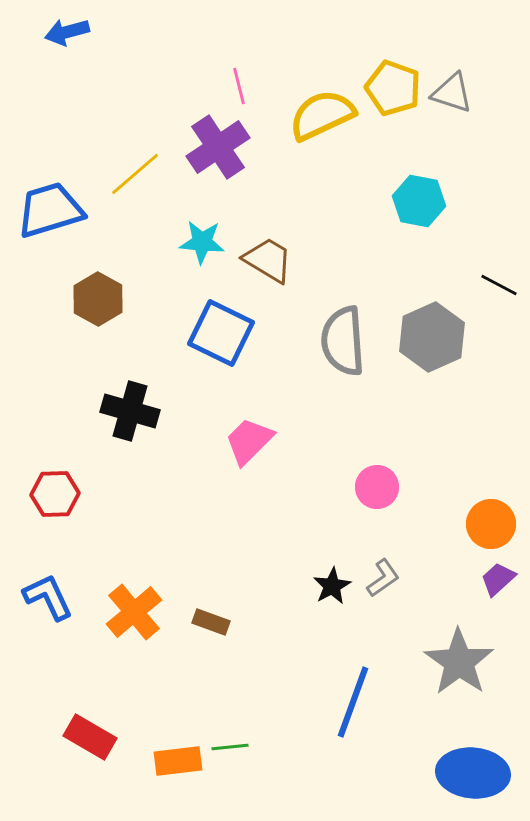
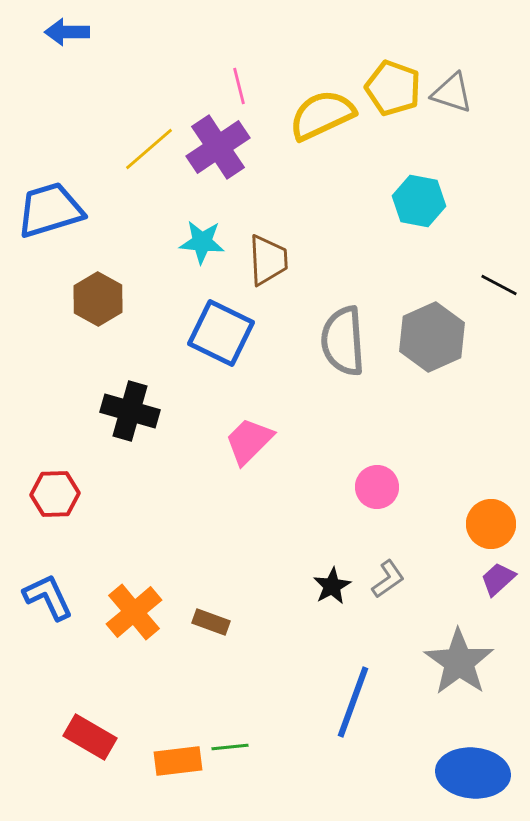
blue arrow: rotated 15 degrees clockwise
yellow line: moved 14 px right, 25 px up
brown trapezoid: rotated 56 degrees clockwise
gray L-shape: moved 5 px right, 1 px down
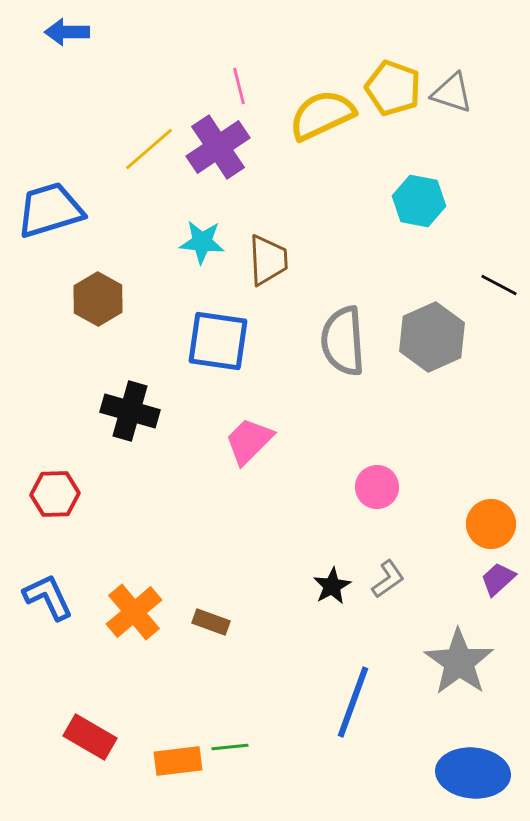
blue square: moved 3 px left, 8 px down; rotated 18 degrees counterclockwise
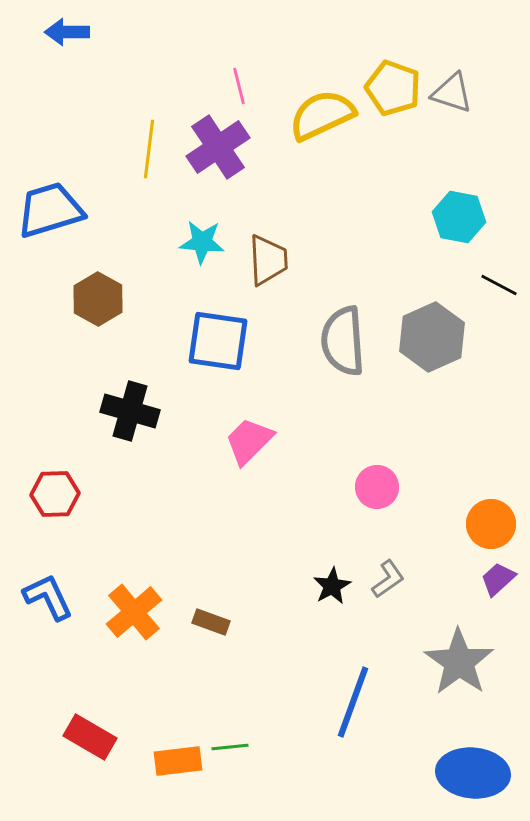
yellow line: rotated 42 degrees counterclockwise
cyan hexagon: moved 40 px right, 16 px down
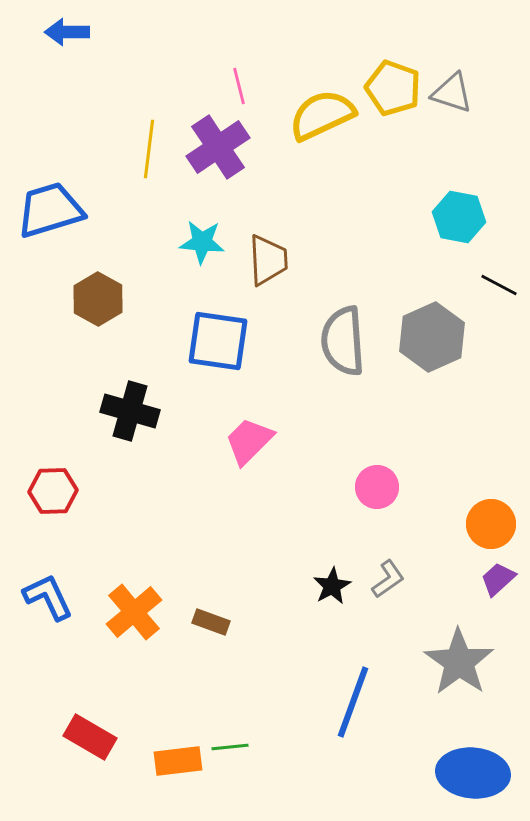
red hexagon: moved 2 px left, 3 px up
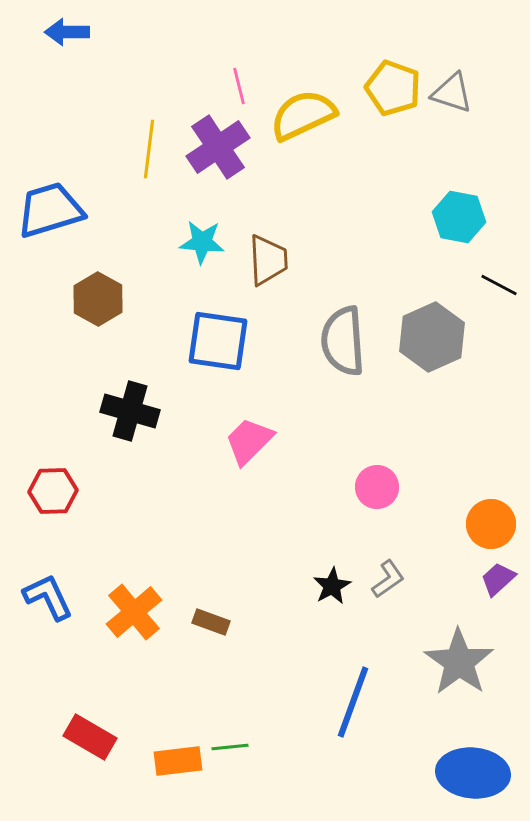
yellow semicircle: moved 19 px left
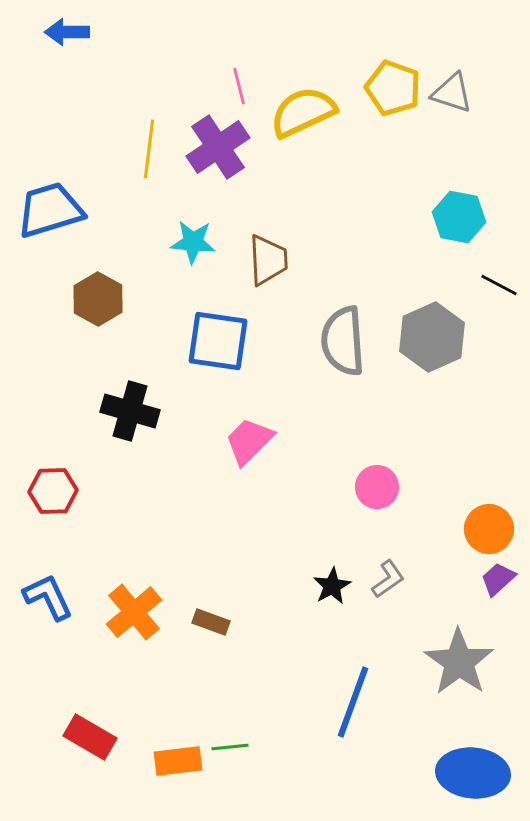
yellow semicircle: moved 3 px up
cyan star: moved 9 px left
orange circle: moved 2 px left, 5 px down
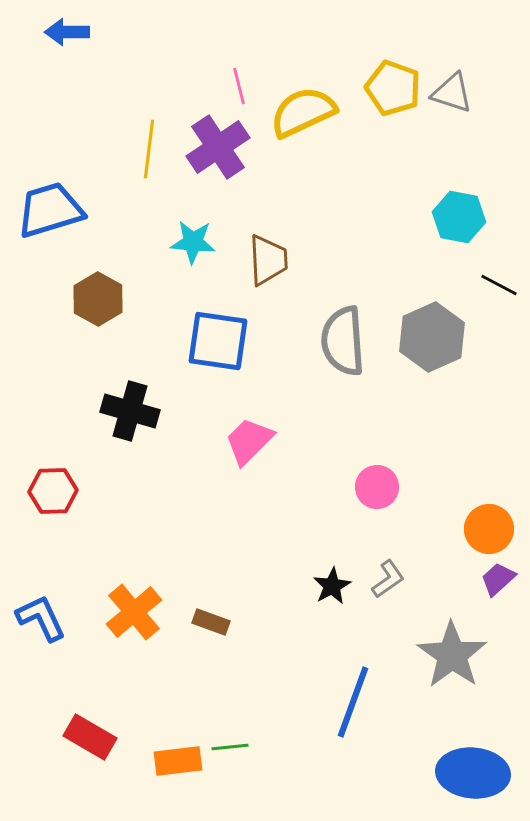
blue L-shape: moved 7 px left, 21 px down
gray star: moved 7 px left, 7 px up
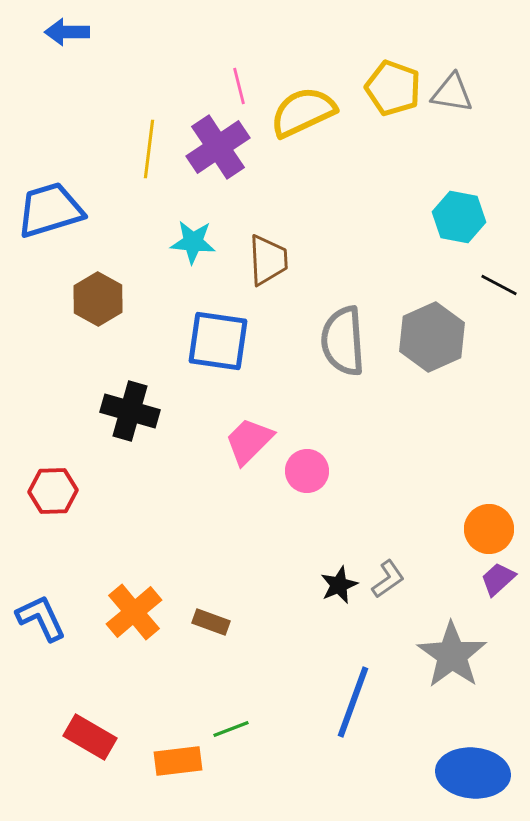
gray triangle: rotated 9 degrees counterclockwise
pink circle: moved 70 px left, 16 px up
black star: moved 7 px right, 1 px up; rotated 6 degrees clockwise
green line: moved 1 px right, 18 px up; rotated 15 degrees counterclockwise
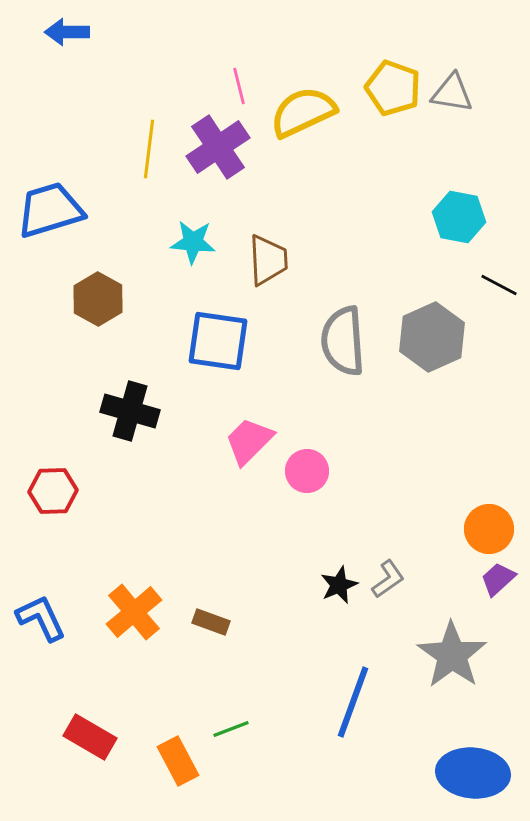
orange rectangle: rotated 69 degrees clockwise
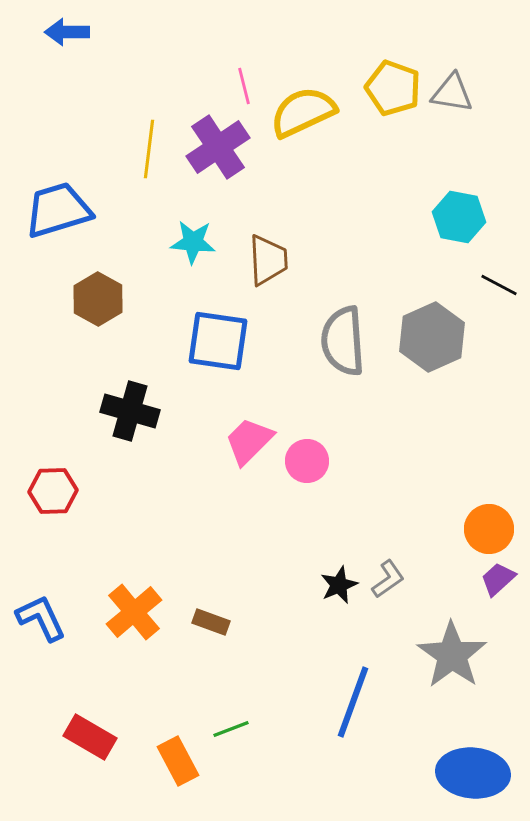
pink line: moved 5 px right
blue trapezoid: moved 8 px right
pink circle: moved 10 px up
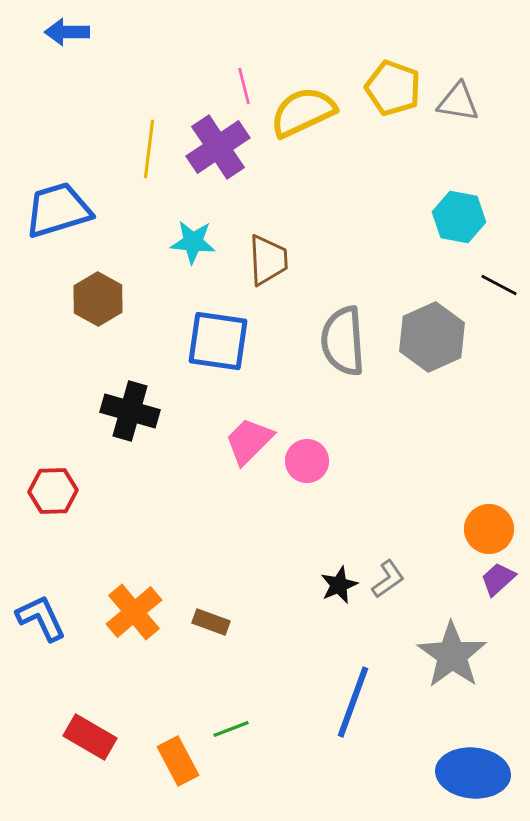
gray triangle: moved 6 px right, 9 px down
